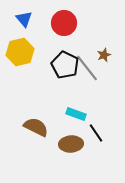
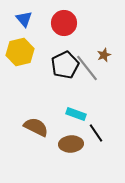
black pentagon: rotated 20 degrees clockwise
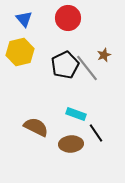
red circle: moved 4 px right, 5 px up
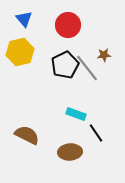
red circle: moved 7 px down
brown star: rotated 16 degrees clockwise
brown semicircle: moved 9 px left, 8 px down
brown ellipse: moved 1 px left, 8 px down
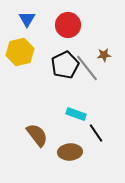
blue triangle: moved 3 px right; rotated 12 degrees clockwise
brown semicircle: moved 10 px right; rotated 25 degrees clockwise
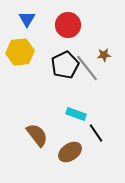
yellow hexagon: rotated 8 degrees clockwise
brown ellipse: rotated 30 degrees counterclockwise
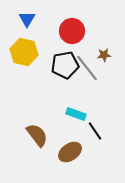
red circle: moved 4 px right, 6 px down
yellow hexagon: moved 4 px right; rotated 20 degrees clockwise
black pentagon: rotated 16 degrees clockwise
black line: moved 1 px left, 2 px up
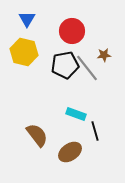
black line: rotated 18 degrees clockwise
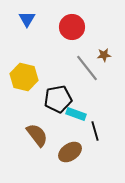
red circle: moved 4 px up
yellow hexagon: moved 25 px down
black pentagon: moved 7 px left, 34 px down
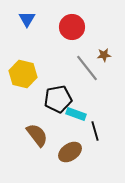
yellow hexagon: moved 1 px left, 3 px up
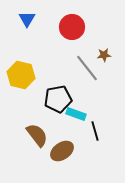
yellow hexagon: moved 2 px left, 1 px down
brown ellipse: moved 8 px left, 1 px up
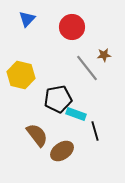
blue triangle: rotated 12 degrees clockwise
